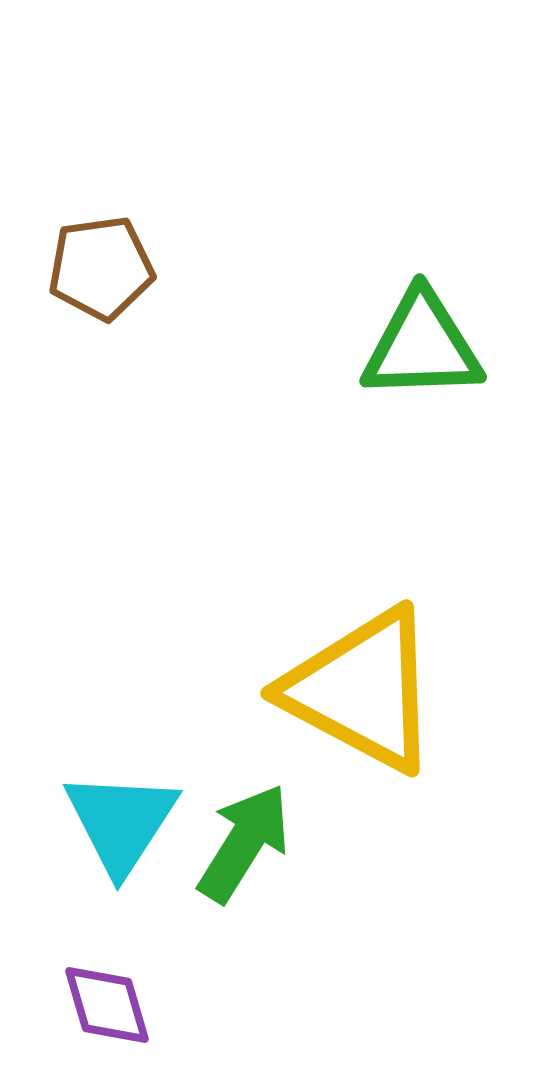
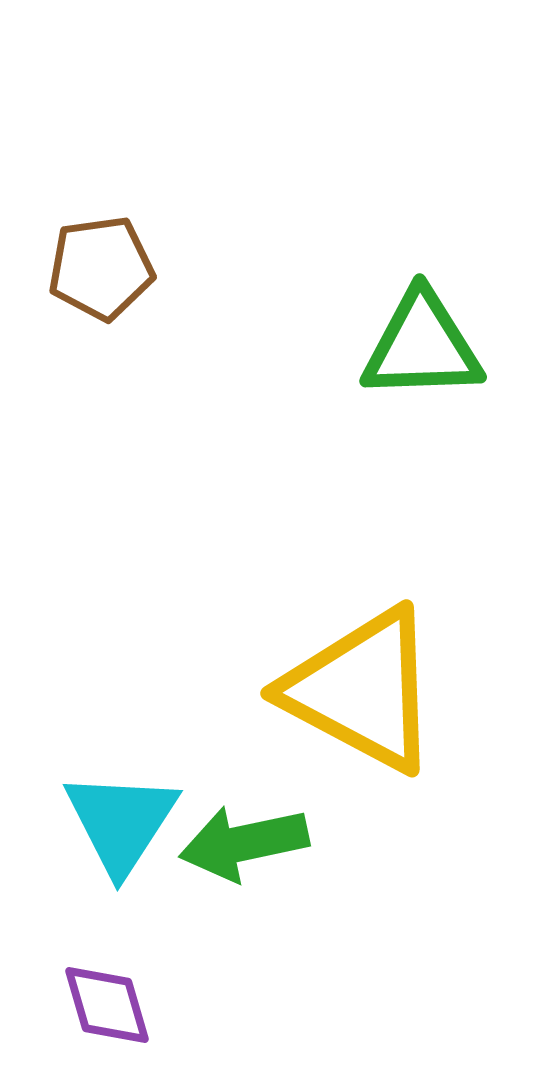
green arrow: rotated 134 degrees counterclockwise
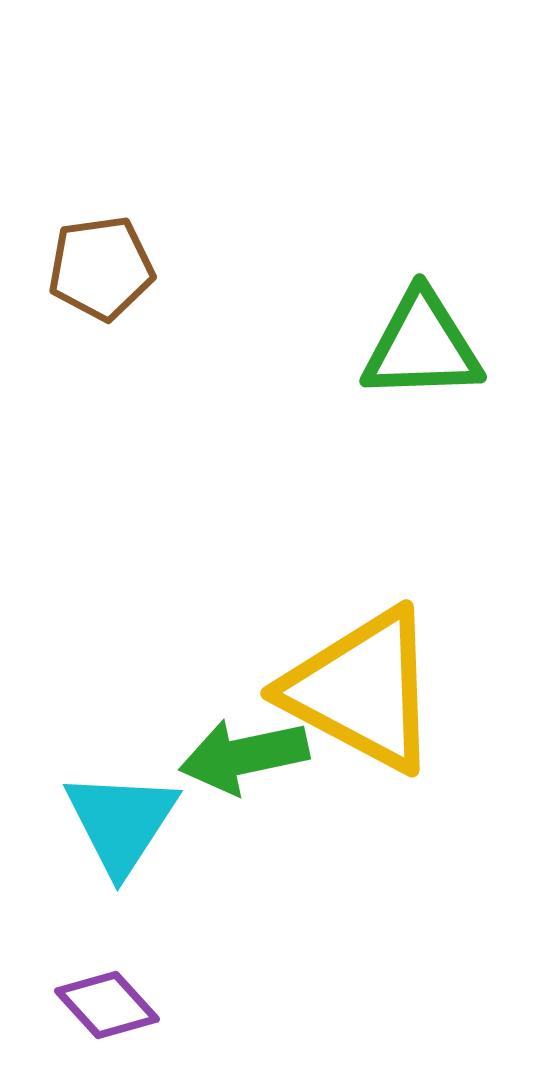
green arrow: moved 87 px up
purple diamond: rotated 26 degrees counterclockwise
